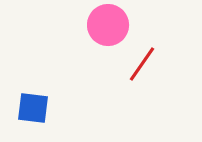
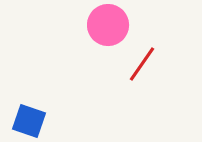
blue square: moved 4 px left, 13 px down; rotated 12 degrees clockwise
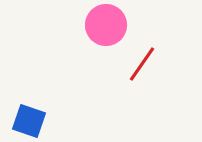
pink circle: moved 2 px left
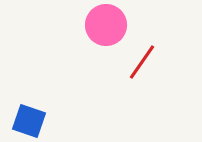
red line: moved 2 px up
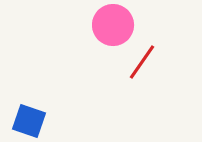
pink circle: moved 7 px right
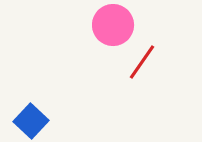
blue square: moved 2 px right; rotated 24 degrees clockwise
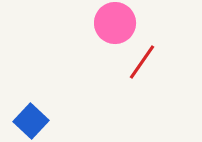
pink circle: moved 2 px right, 2 px up
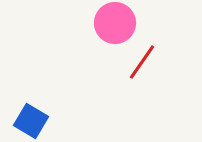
blue square: rotated 12 degrees counterclockwise
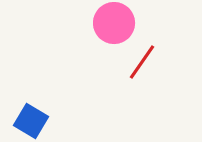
pink circle: moved 1 px left
